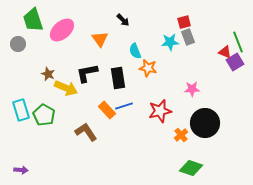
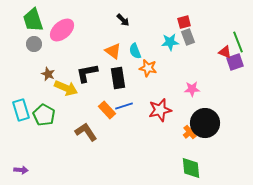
orange triangle: moved 13 px right, 12 px down; rotated 18 degrees counterclockwise
gray circle: moved 16 px right
purple square: rotated 12 degrees clockwise
red star: moved 1 px up
orange cross: moved 9 px right, 3 px up
green diamond: rotated 65 degrees clockwise
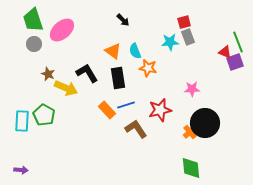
black L-shape: rotated 70 degrees clockwise
blue line: moved 2 px right, 1 px up
cyan rectangle: moved 1 px right, 11 px down; rotated 20 degrees clockwise
brown L-shape: moved 50 px right, 3 px up
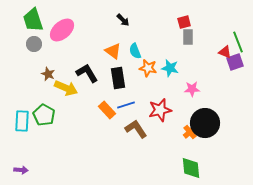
gray rectangle: rotated 21 degrees clockwise
cyan star: moved 26 px down; rotated 18 degrees clockwise
